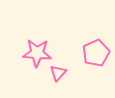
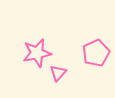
pink star: rotated 16 degrees counterclockwise
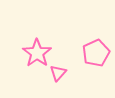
pink star: rotated 24 degrees counterclockwise
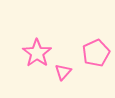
pink triangle: moved 5 px right, 1 px up
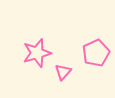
pink star: rotated 20 degrees clockwise
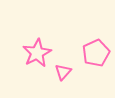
pink star: rotated 12 degrees counterclockwise
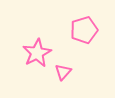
pink pentagon: moved 12 px left, 23 px up; rotated 8 degrees clockwise
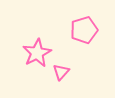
pink triangle: moved 2 px left
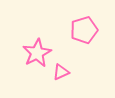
pink triangle: rotated 24 degrees clockwise
